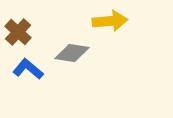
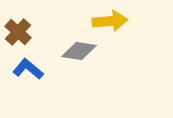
gray diamond: moved 7 px right, 2 px up
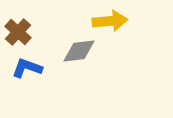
gray diamond: rotated 16 degrees counterclockwise
blue L-shape: moved 1 px left, 1 px up; rotated 20 degrees counterclockwise
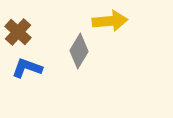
gray diamond: rotated 52 degrees counterclockwise
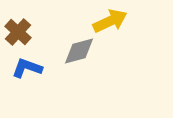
yellow arrow: rotated 20 degrees counterclockwise
gray diamond: rotated 44 degrees clockwise
